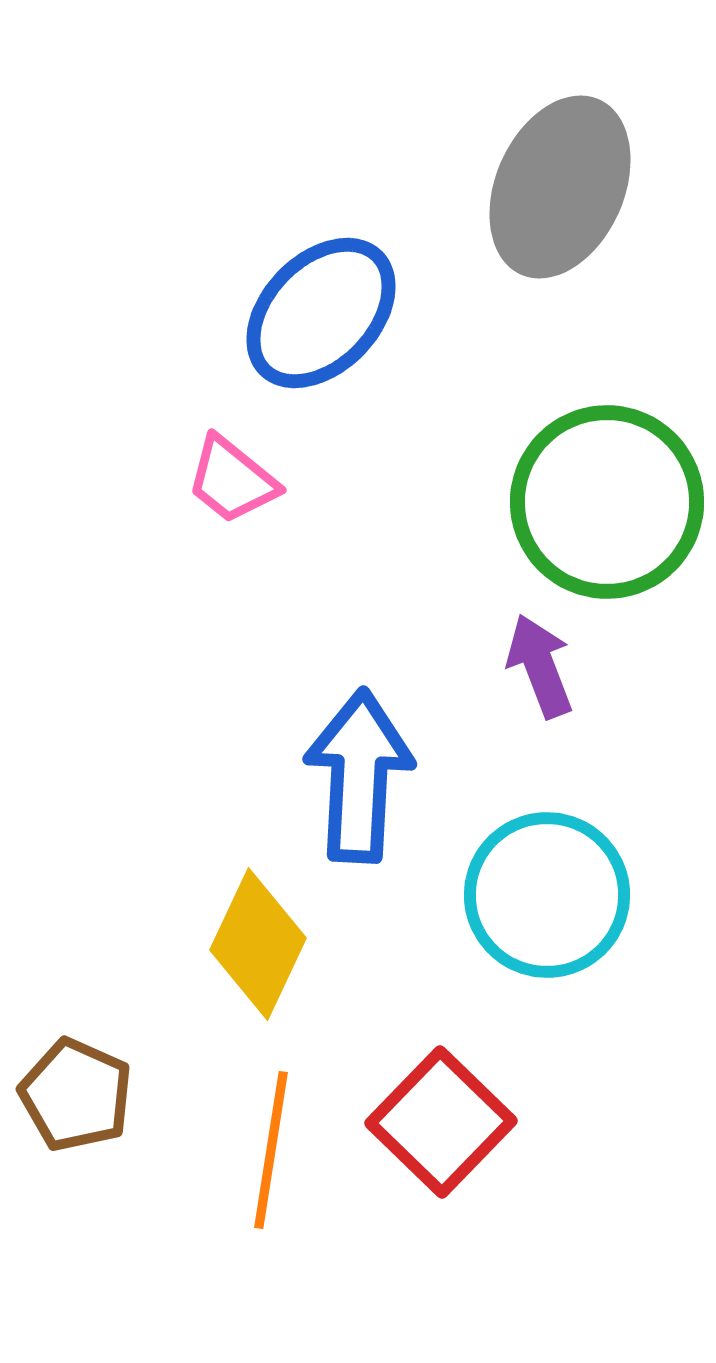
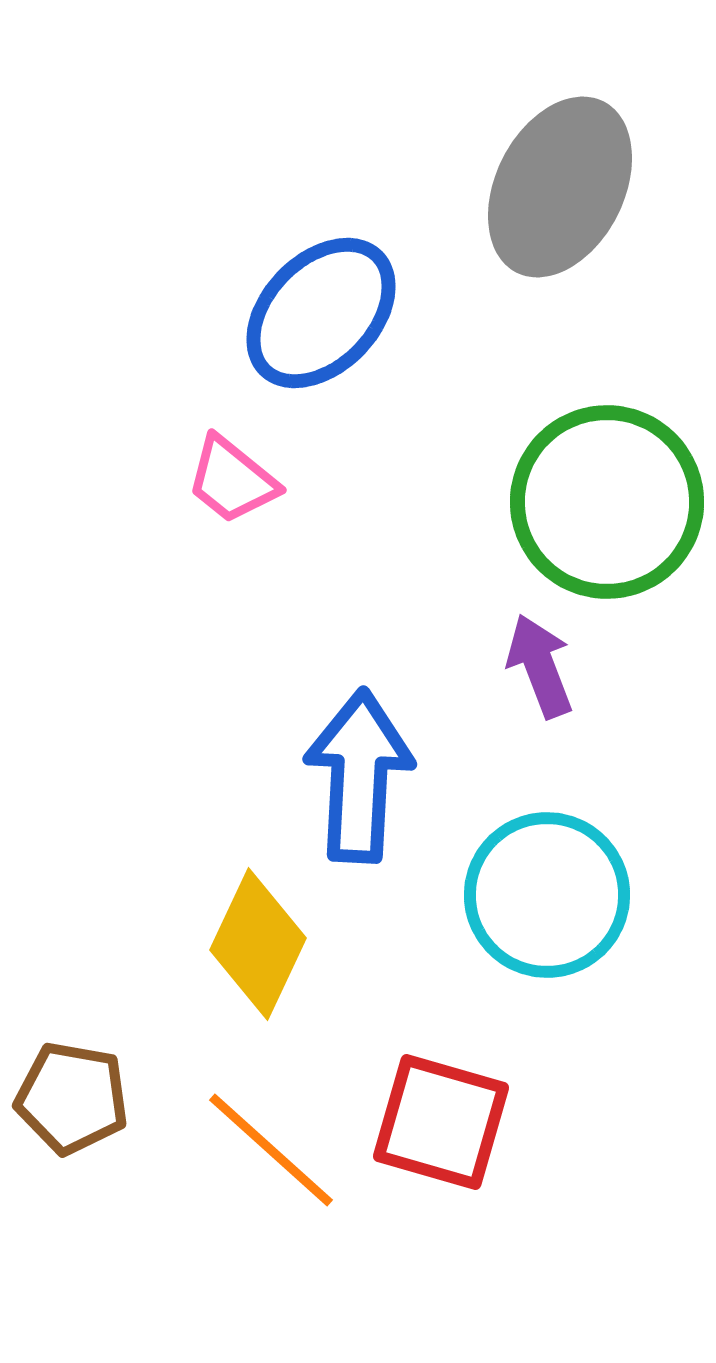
gray ellipse: rotated 3 degrees clockwise
brown pentagon: moved 4 px left, 3 px down; rotated 14 degrees counterclockwise
red square: rotated 28 degrees counterclockwise
orange line: rotated 57 degrees counterclockwise
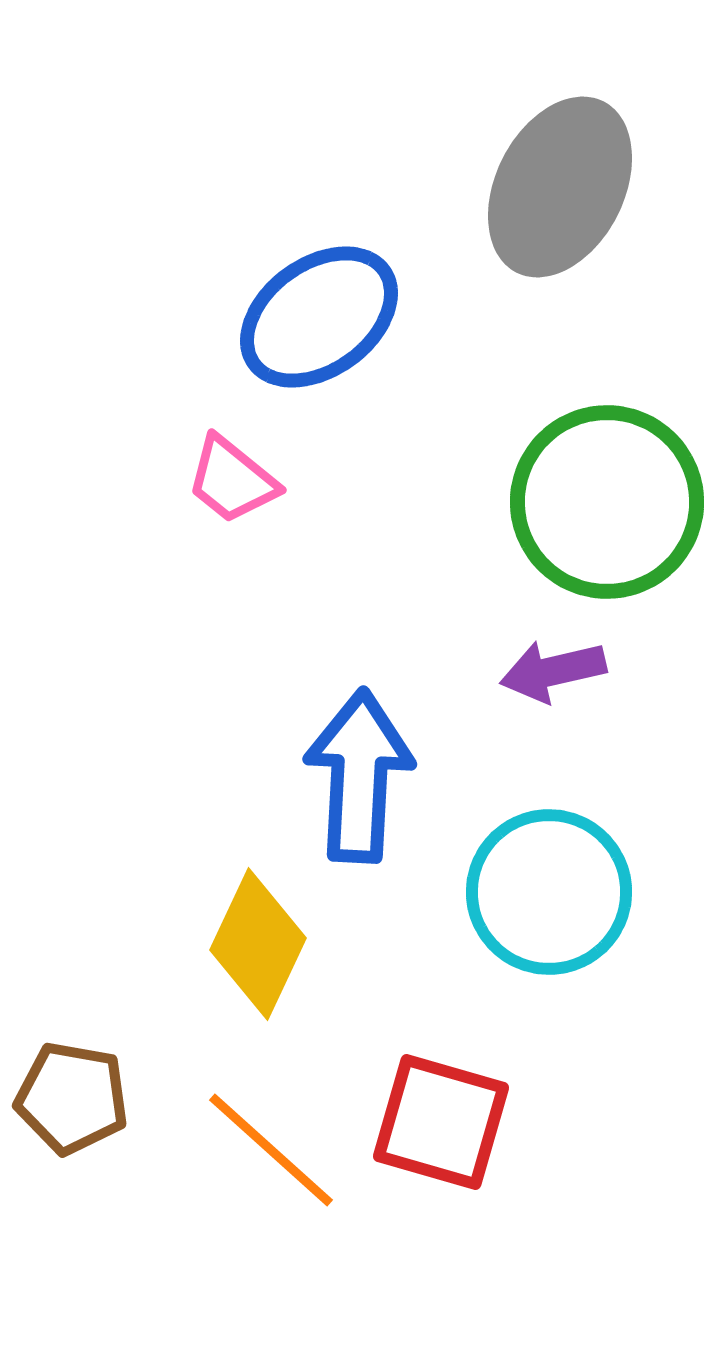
blue ellipse: moved 2 px left, 4 px down; rotated 10 degrees clockwise
purple arrow: moved 13 px right, 5 px down; rotated 82 degrees counterclockwise
cyan circle: moved 2 px right, 3 px up
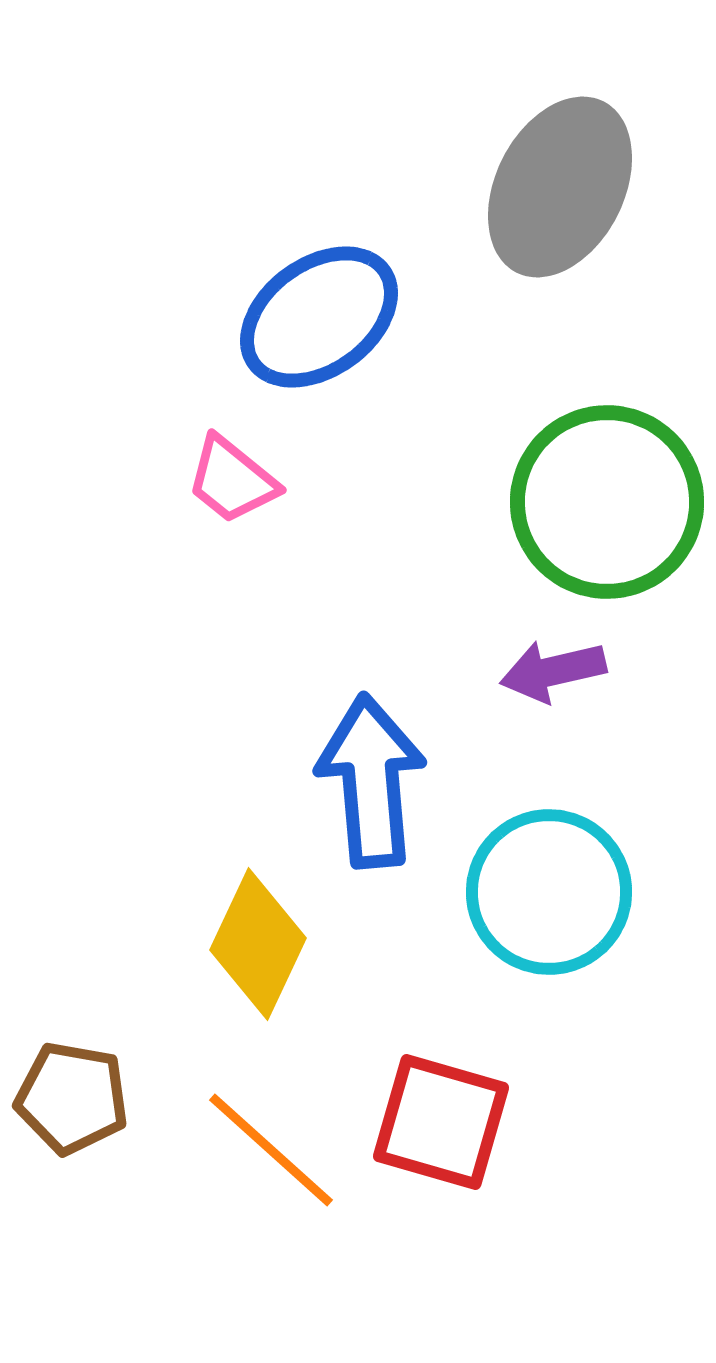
blue arrow: moved 12 px right, 5 px down; rotated 8 degrees counterclockwise
